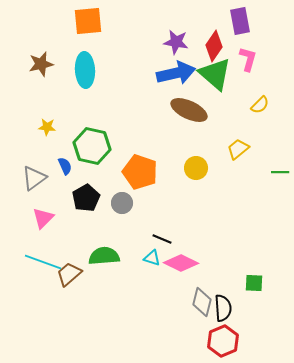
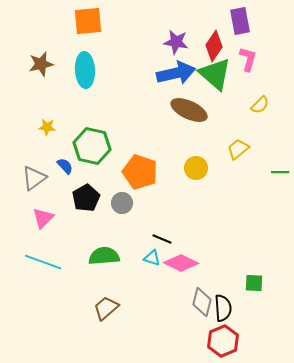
blue semicircle: rotated 18 degrees counterclockwise
brown trapezoid: moved 37 px right, 34 px down
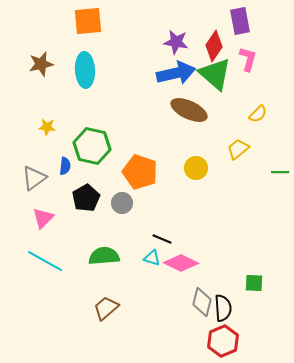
yellow semicircle: moved 2 px left, 9 px down
blue semicircle: rotated 48 degrees clockwise
cyan line: moved 2 px right, 1 px up; rotated 9 degrees clockwise
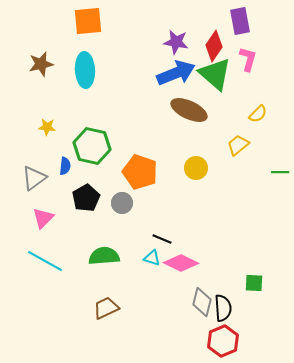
blue arrow: rotated 9 degrees counterclockwise
yellow trapezoid: moved 4 px up
brown trapezoid: rotated 16 degrees clockwise
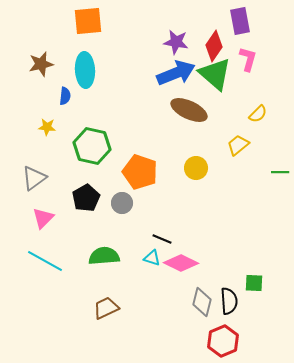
blue semicircle: moved 70 px up
black semicircle: moved 6 px right, 7 px up
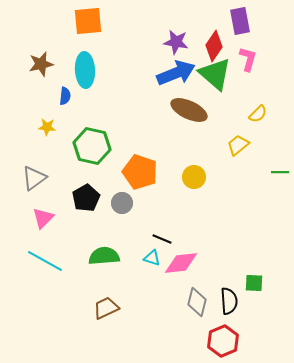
yellow circle: moved 2 px left, 9 px down
pink diamond: rotated 32 degrees counterclockwise
gray diamond: moved 5 px left
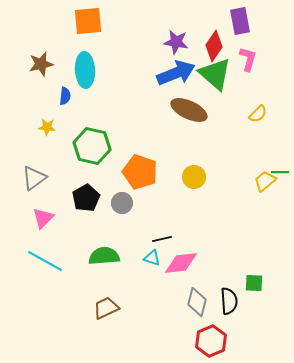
yellow trapezoid: moved 27 px right, 36 px down
black line: rotated 36 degrees counterclockwise
red hexagon: moved 12 px left
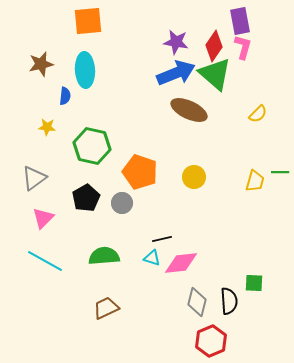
pink L-shape: moved 5 px left, 12 px up
yellow trapezoid: moved 10 px left; rotated 145 degrees clockwise
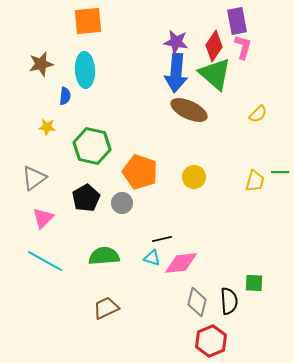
purple rectangle: moved 3 px left
blue arrow: rotated 117 degrees clockwise
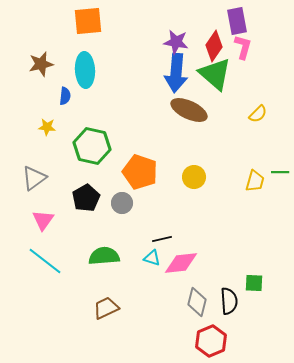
pink triangle: moved 2 px down; rotated 10 degrees counterclockwise
cyan line: rotated 9 degrees clockwise
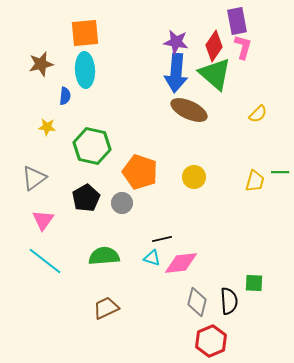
orange square: moved 3 px left, 12 px down
